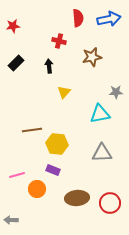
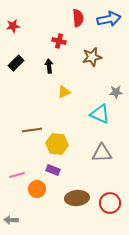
yellow triangle: rotated 24 degrees clockwise
cyan triangle: rotated 35 degrees clockwise
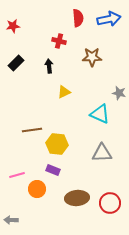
brown star: rotated 12 degrees clockwise
gray star: moved 3 px right, 1 px down; rotated 16 degrees clockwise
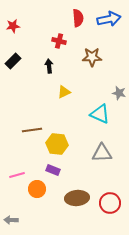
black rectangle: moved 3 px left, 2 px up
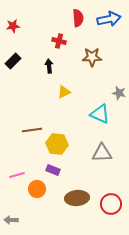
red circle: moved 1 px right, 1 px down
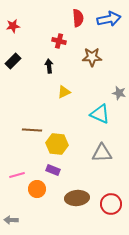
brown line: rotated 12 degrees clockwise
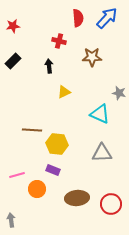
blue arrow: moved 2 px left, 1 px up; rotated 35 degrees counterclockwise
gray arrow: rotated 80 degrees clockwise
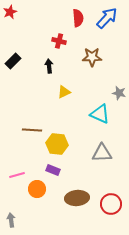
red star: moved 3 px left, 14 px up; rotated 16 degrees counterclockwise
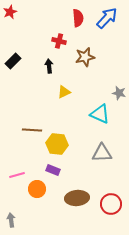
brown star: moved 7 px left; rotated 12 degrees counterclockwise
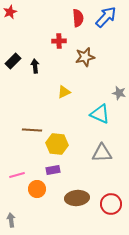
blue arrow: moved 1 px left, 1 px up
red cross: rotated 16 degrees counterclockwise
black arrow: moved 14 px left
purple rectangle: rotated 32 degrees counterclockwise
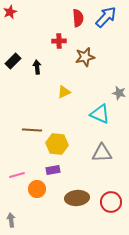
black arrow: moved 2 px right, 1 px down
red circle: moved 2 px up
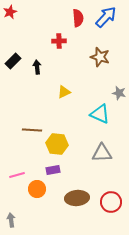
brown star: moved 15 px right; rotated 30 degrees clockwise
